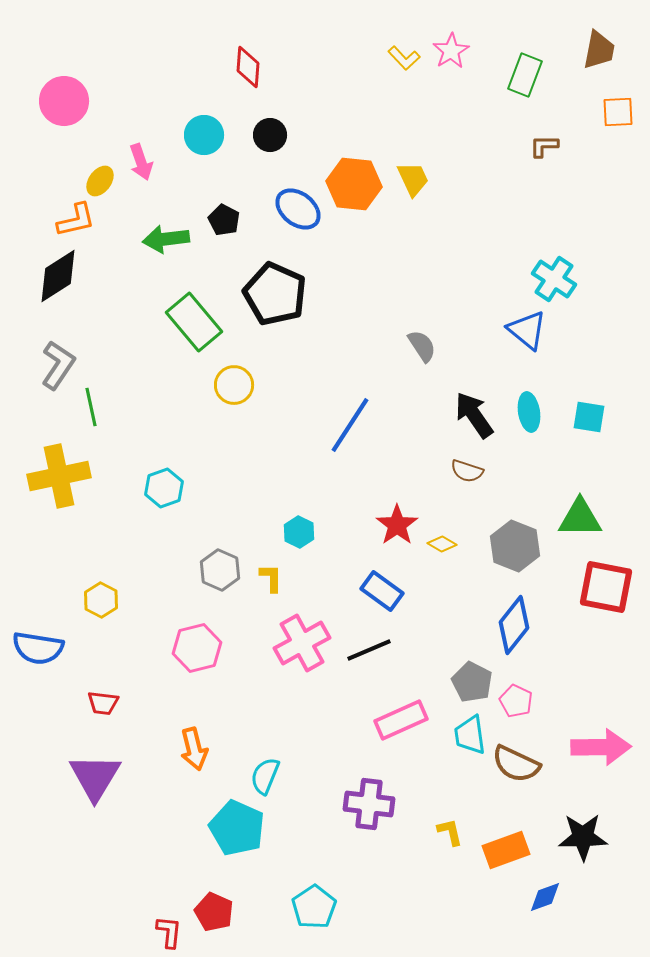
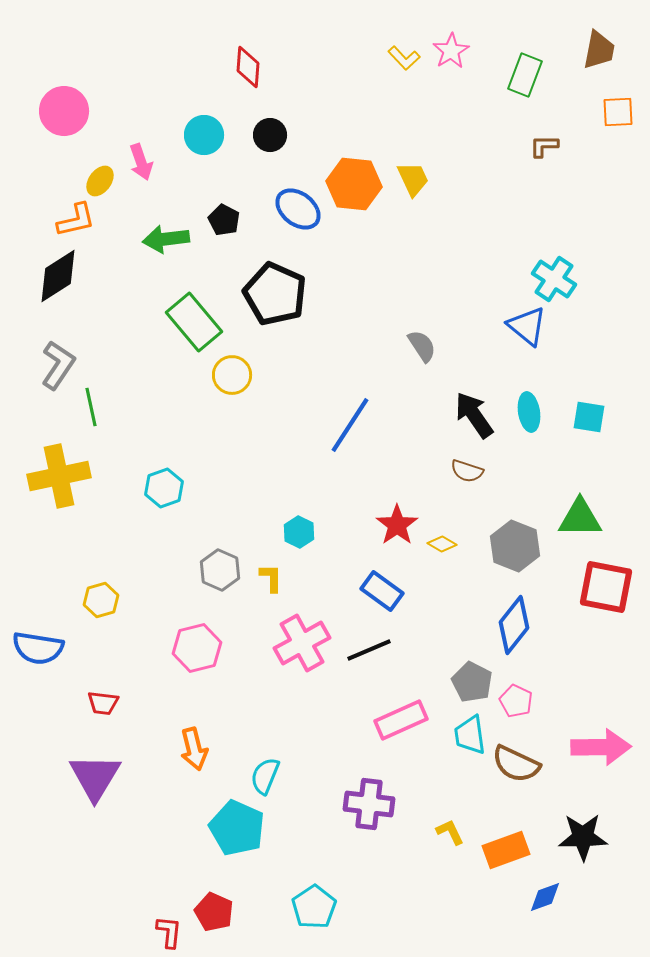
pink circle at (64, 101): moved 10 px down
blue triangle at (527, 330): moved 4 px up
yellow circle at (234, 385): moved 2 px left, 10 px up
yellow hexagon at (101, 600): rotated 16 degrees clockwise
yellow L-shape at (450, 832): rotated 12 degrees counterclockwise
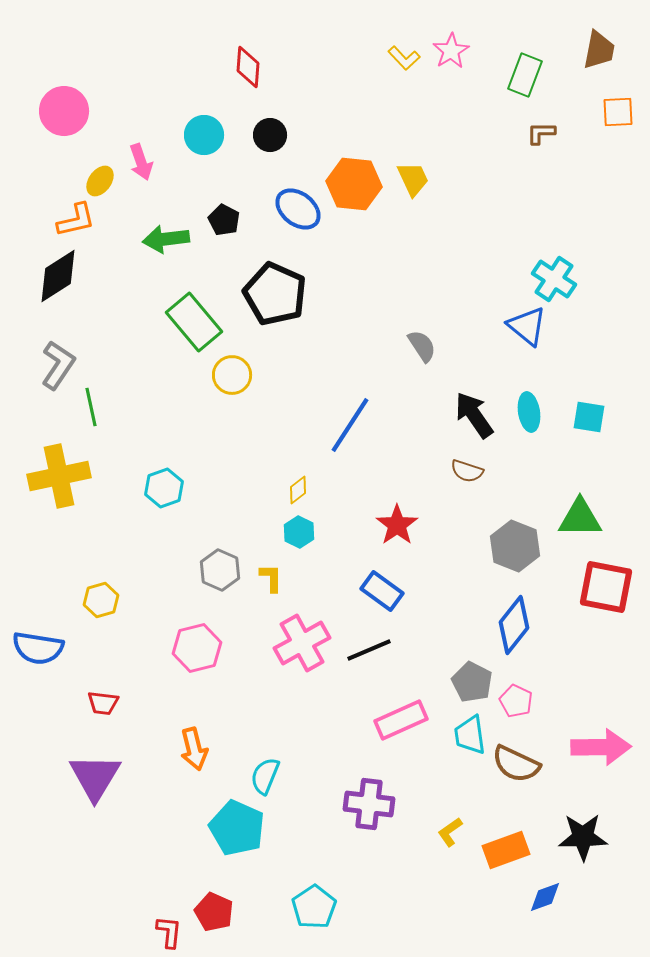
brown L-shape at (544, 146): moved 3 px left, 13 px up
yellow diamond at (442, 544): moved 144 px left, 54 px up; rotated 68 degrees counterclockwise
yellow L-shape at (450, 832): rotated 100 degrees counterclockwise
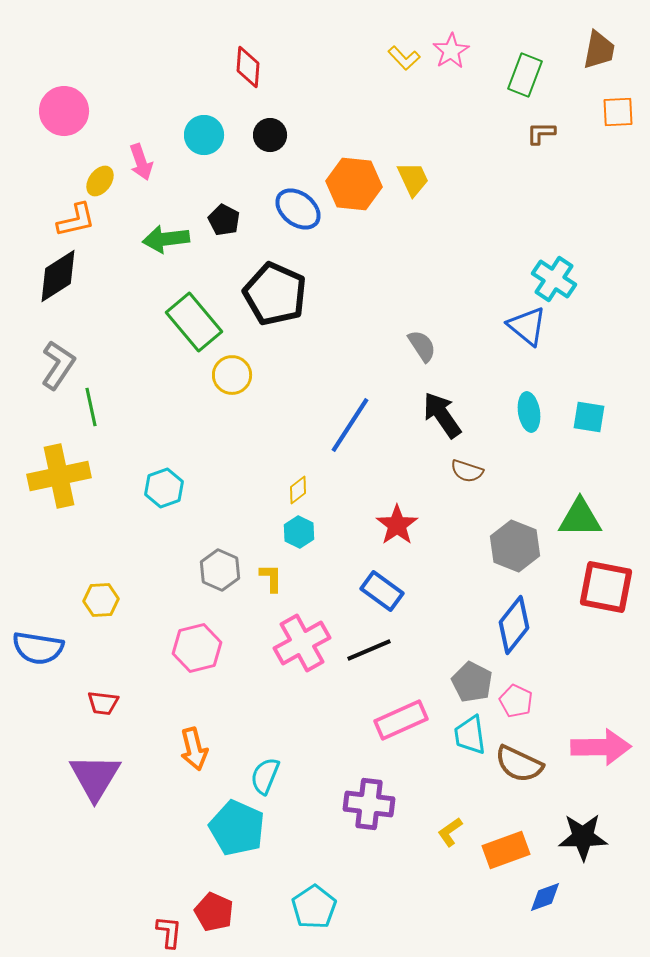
black arrow at (474, 415): moved 32 px left
yellow hexagon at (101, 600): rotated 12 degrees clockwise
brown semicircle at (516, 764): moved 3 px right
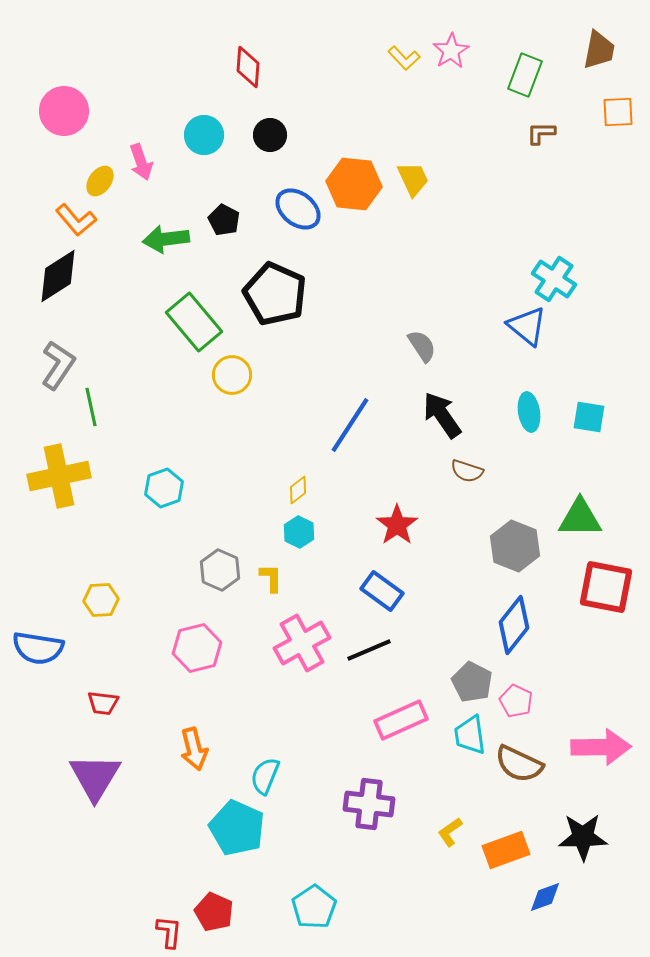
orange L-shape at (76, 220): rotated 63 degrees clockwise
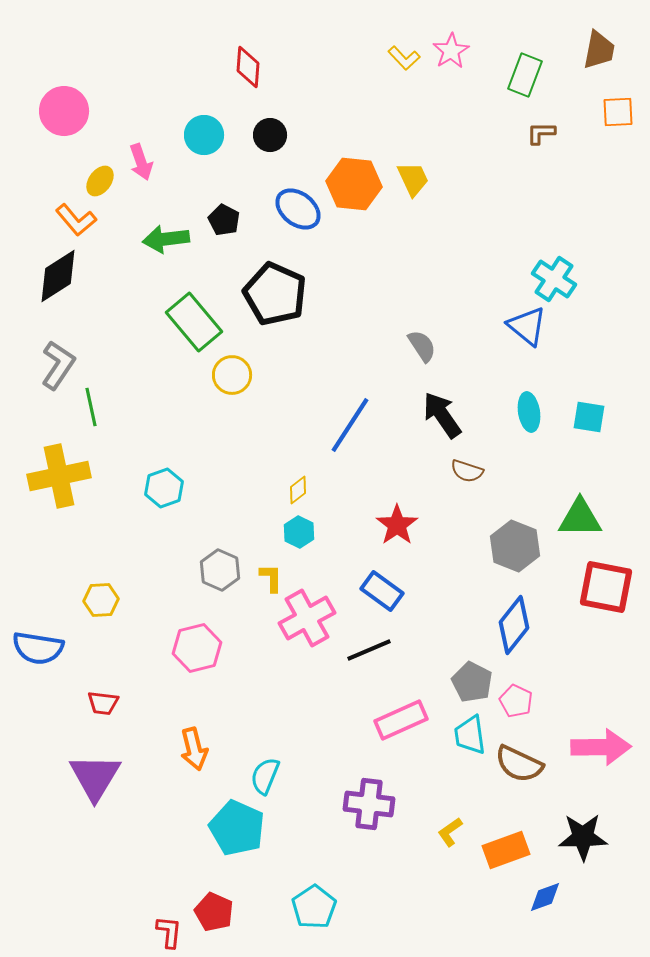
pink cross at (302, 643): moved 5 px right, 25 px up
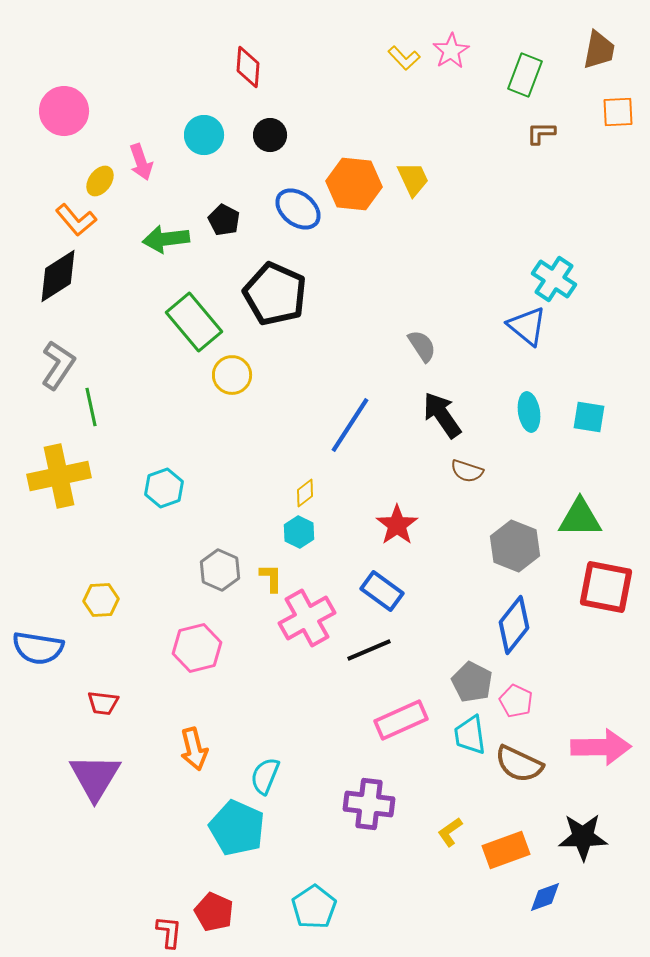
yellow diamond at (298, 490): moved 7 px right, 3 px down
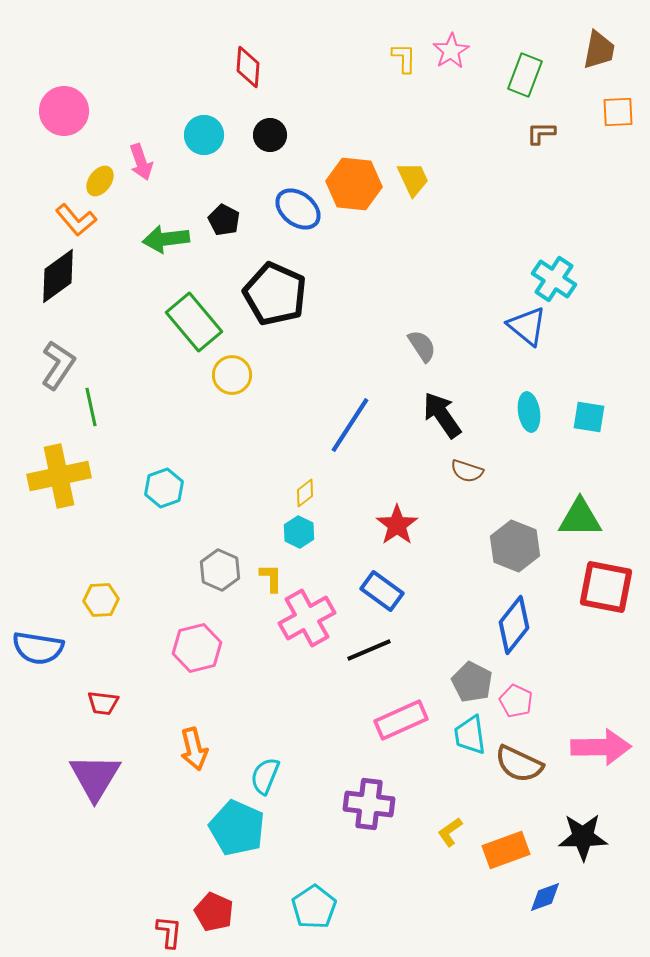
yellow L-shape at (404, 58): rotated 136 degrees counterclockwise
black diamond at (58, 276): rotated 4 degrees counterclockwise
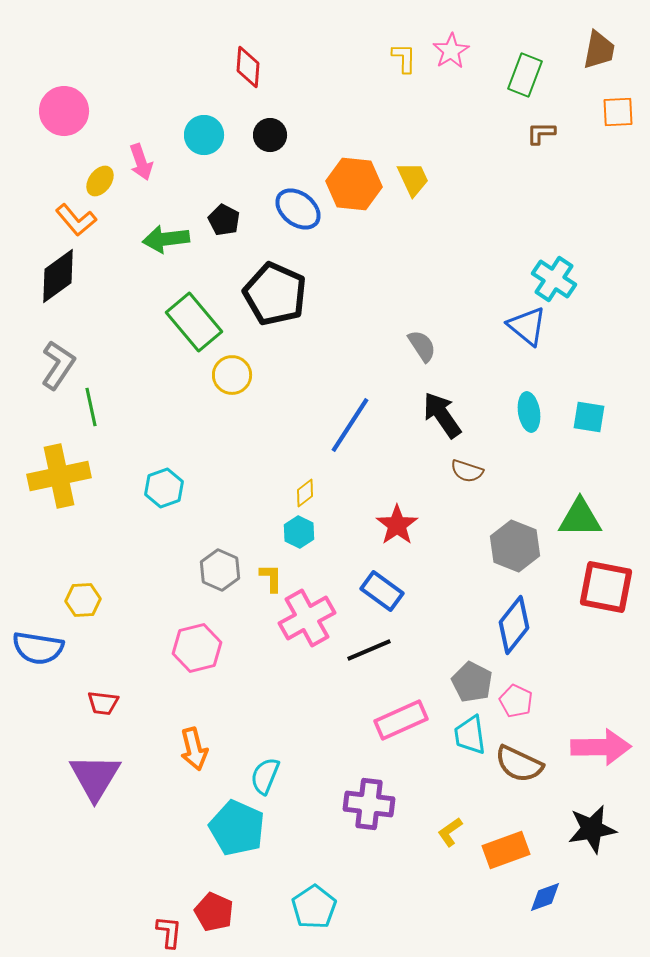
yellow hexagon at (101, 600): moved 18 px left
black star at (583, 837): moved 9 px right, 8 px up; rotated 9 degrees counterclockwise
